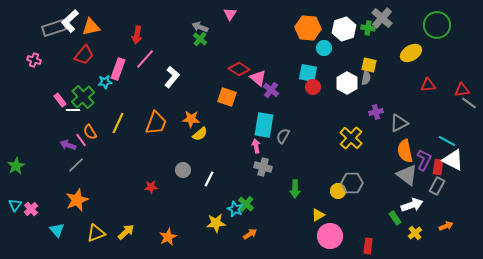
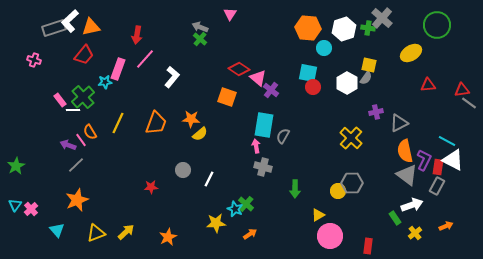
gray semicircle at (366, 78): rotated 24 degrees clockwise
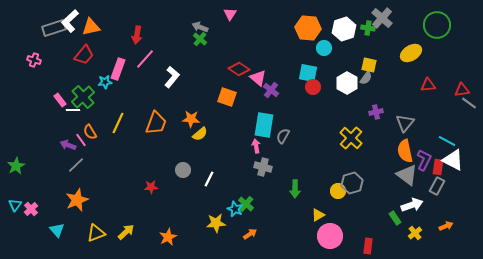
gray triangle at (399, 123): moved 6 px right; rotated 24 degrees counterclockwise
gray hexagon at (352, 183): rotated 15 degrees counterclockwise
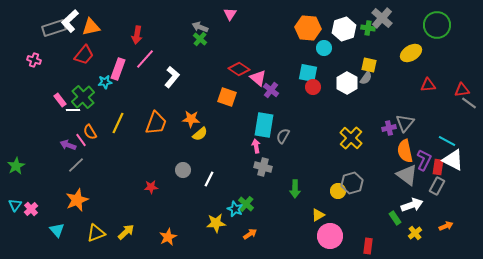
purple cross at (376, 112): moved 13 px right, 16 px down
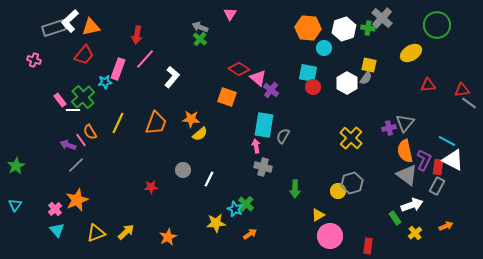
pink cross at (31, 209): moved 24 px right
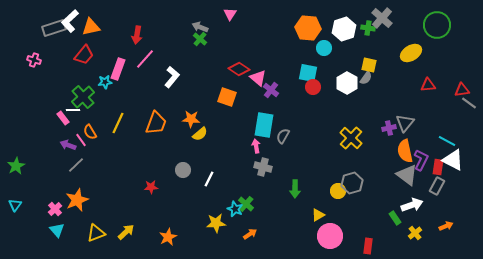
pink rectangle at (60, 100): moved 3 px right, 18 px down
purple L-shape at (424, 160): moved 3 px left
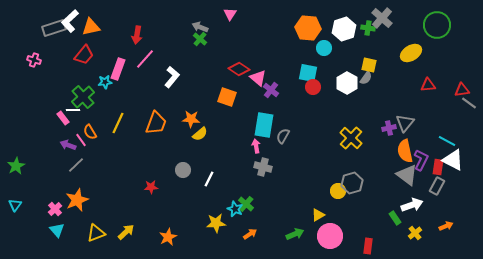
green arrow at (295, 189): moved 45 px down; rotated 114 degrees counterclockwise
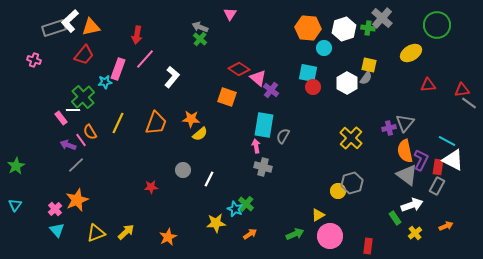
pink rectangle at (63, 118): moved 2 px left
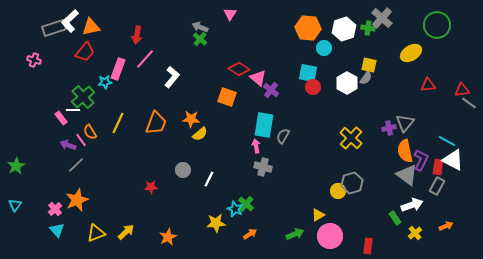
red trapezoid at (84, 55): moved 1 px right, 3 px up
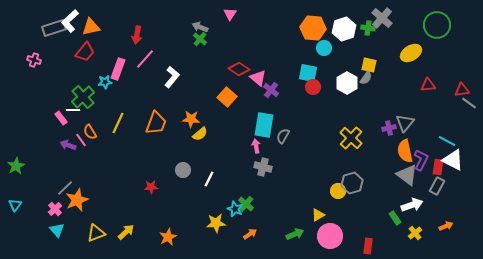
orange hexagon at (308, 28): moved 5 px right
orange square at (227, 97): rotated 24 degrees clockwise
gray line at (76, 165): moved 11 px left, 23 px down
